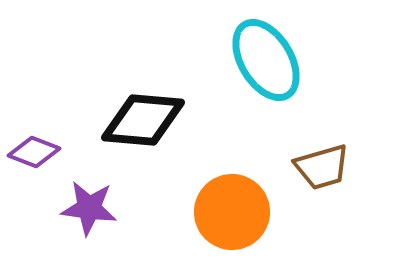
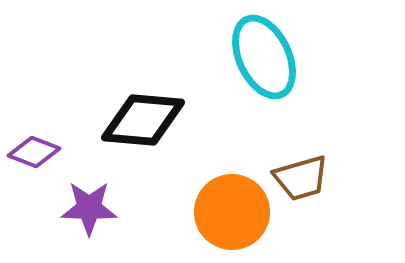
cyan ellipse: moved 2 px left, 3 px up; rotated 6 degrees clockwise
brown trapezoid: moved 21 px left, 11 px down
purple star: rotated 6 degrees counterclockwise
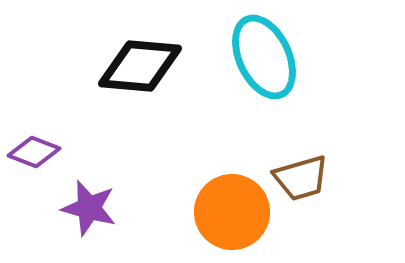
black diamond: moved 3 px left, 54 px up
purple star: rotated 14 degrees clockwise
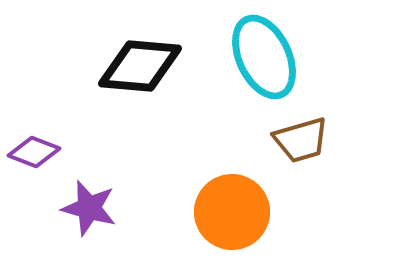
brown trapezoid: moved 38 px up
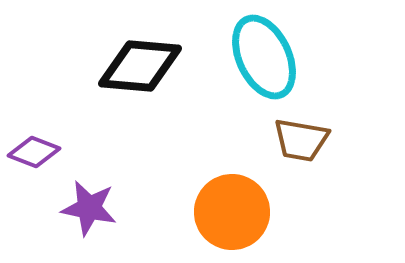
brown trapezoid: rotated 26 degrees clockwise
purple star: rotated 4 degrees counterclockwise
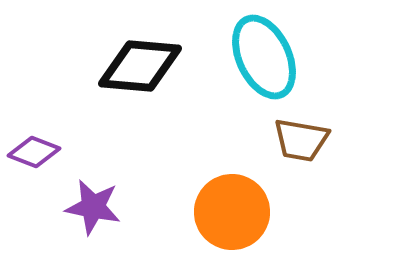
purple star: moved 4 px right, 1 px up
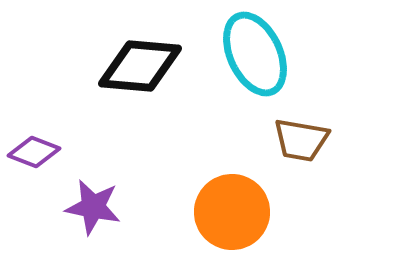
cyan ellipse: moved 9 px left, 3 px up
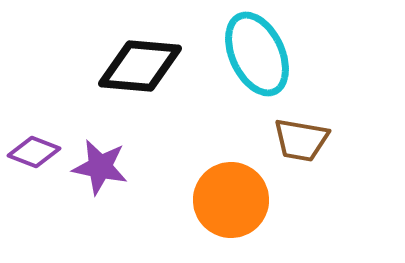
cyan ellipse: moved 2 px right
purple star: moved 7 px right, 40 px up
orange circle: moved 1 px left, 12 px up
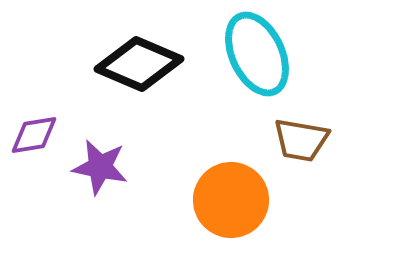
black diamond: moved 1 px left, 2 px up; rotated 18 degrees clockwise
purple diamond: moved 17 px up; rotated 30 degrees counterclockwise
